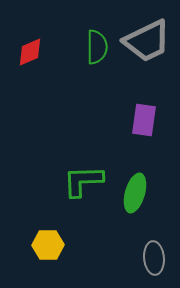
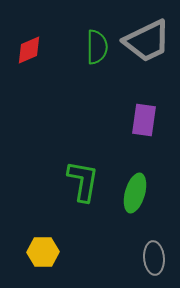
red diamond: moved 1 px left, 2 px up
green L-shape: rotated 102 degrees clockwise
yellow hexagon: moved 5 px left, 7 px down
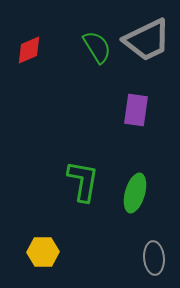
gray trapezoid: moved 1 px up
green semicircle: rotated 32 degrees counterclockwise
purple rectangle: moved 8 px left, 10 px up
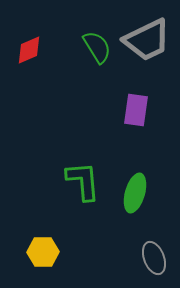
green L-shape: rotated 15 degrees counterclockwise
gray ellipse: rotated 16 degrees counterclockwise
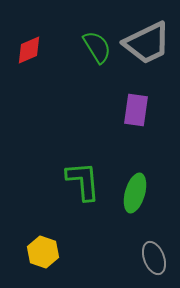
gray trapezoid: moved 3 px down
yellow hexagon: rotated 20 degrees clockwise
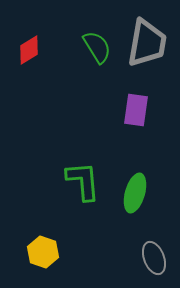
gray trapezoid: rotated 54 degrees counterclockwise
red diamond: rotated 8 degrees counterclockwise
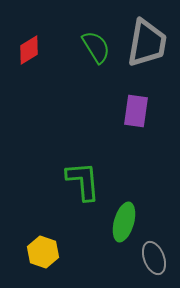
green semicircle: moved 1 px left
purple rectangle: moved 1 px down
green ellipse: moved 11 px left, 29 px down
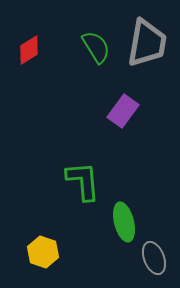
purple rectangle: moved 13 px left; rotated 28 degrees clockwise
green ellipse: rotated 30 degrees counterclockwise
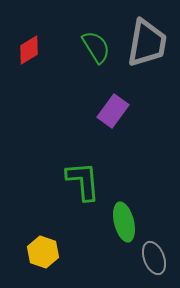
purple rectangle: moved 10 px left
